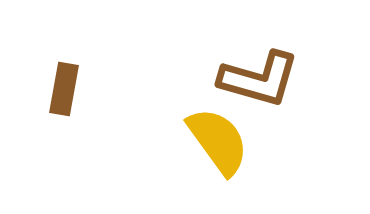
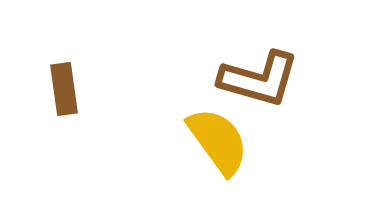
brown rectangle: rotated 18 degrees counterclockwise
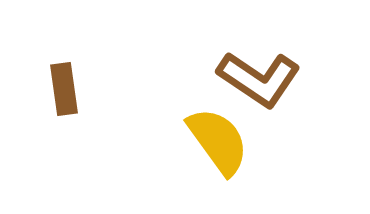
brown L-shape: rotated 18 degrees clockwise
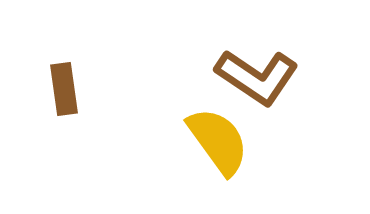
brown L-shape: moved 2 px left, 2 px up
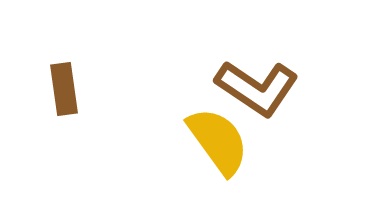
brown L-shape: moved 11 px down
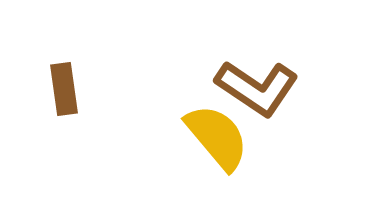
yellow semicircle: moved 1 px left, 4 px up; rotated 4 degrees counterclockwise
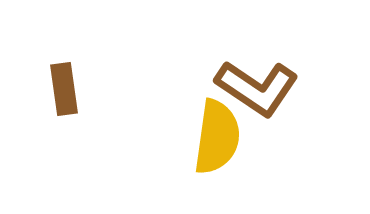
yellow semicircle: rotated 48 degrees clockwise
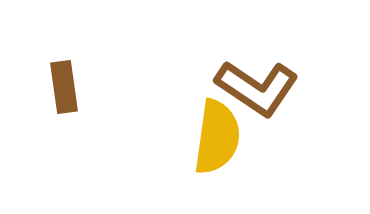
brown rectangle: moved 2 px up
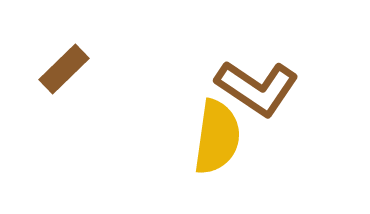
brown rectangle: moved 18 px up; rotated 54 degrees clockwise
